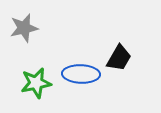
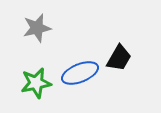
gray star: moved 13 px right
blue ellipse: moved 1 px left, 1 px up; rotated 24 degrees counterclockwise
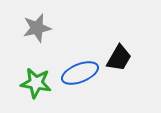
green star: rotated 20 degrees clockwise
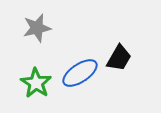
blue ellipse: rotated 12 degrees counterclockwise
green star: rotated 24 degrees clockwise
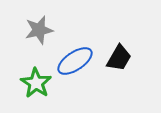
gray star: moved 2 px right, 2 px down
blue ellipse: moved 5 px left, 12 px up
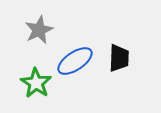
gray star: rotated 12 degrees counterclockwise
black trapezoid: rotated 28 degrees counterclockwise
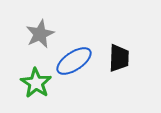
gray star: moved 1 px right, 4 px down
blue ellipse: moved 1 px left
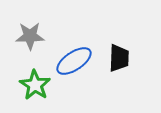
gray star: moved 10 px left, 2 px down; rotated 24 degrees clockwise
green star: moved 1 px left, 2 px down
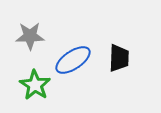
blue ellipse: moved 1 px left, 1 px up
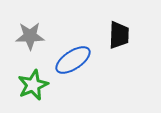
black trapezoid: moved 23 px up
green star: moved 2 px left; rotated 16 degrees clockwise
